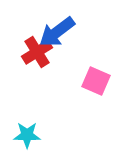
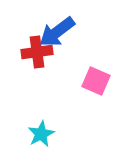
red cross: rotated 24 degrees clockwise
cyan star: moved 14 px right, 1 px up; rotated 28 degrees counterclockwise
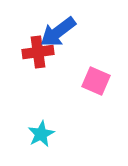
blue arrow: moved 1 px right
red cross: moved 1 px right
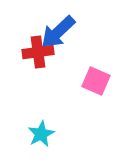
blue arrow: rotated 6 degrees counterclockwise
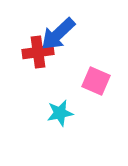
blue arrow: moved 2 px down
cyan star: moved 19 px right, 21 px up; rotated 16 degrees clockwise
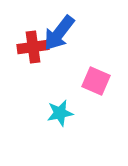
blue arrow: moved 1 px right, 1 px up; rotated 9 degrees counterclockwise
red cross: moved 5 px left, 5 px up
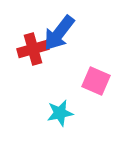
red cross: moved 2 px down; rotated 8 degrees counterclockwise
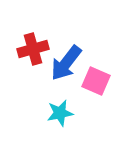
blue arrow: moved 7 px right, 30 px down
